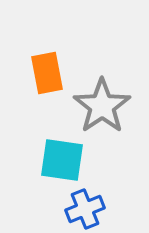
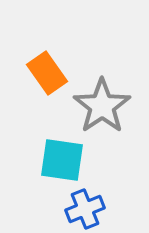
orange rectangle: rotated 24 degrees counterclockwise
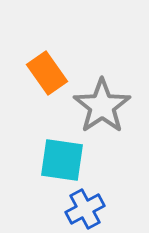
blue cross: rotated 6 degrees counterclockwise
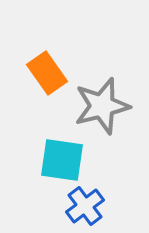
gray star: rotated 20 degrees clockwise
blue cross: moved 3 px up; rotated 9 degrees counterclockwise
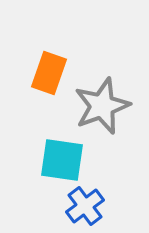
orange rectangle: moved 2 px right; rotated 54 degrees clockwise
gray star: rotated 6 degrees counterclockwise
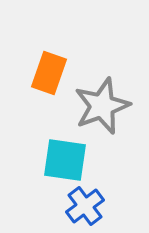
cyan square: moved 3 px right
